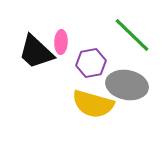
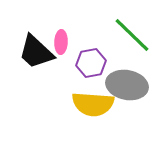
yellow semicircle: rotated 12 degrees counterclockwise
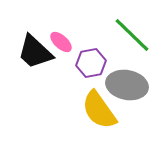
pink ellipse: rotated 50 degrees counterclockwise
black trapezoid: moved 1 px left
yellow semicircle: moved 6 px right, 6 px down; rotated 51 degrees clockwise
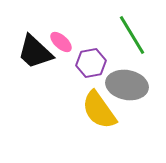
green line: rotated 15 degrees clockwise
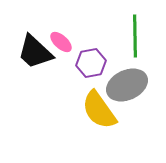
green line: moved 3 px right, 1 px down; rotated 30 degrees clockwise
gray ellipse: rotated 36 degrees counterclockwise
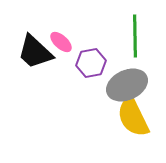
yellow semicircle: moved 34 px right, 7 px down; rotated 9 degrees clockwise
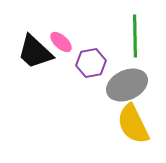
yellow semicircle: moved 7 px down
